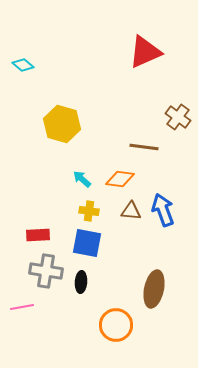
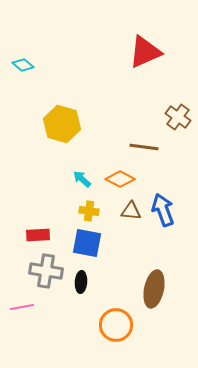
orange diamond: rotated 20 degrees clockwise
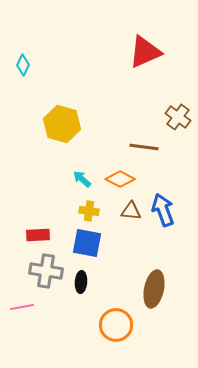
cyan diamond: rotated 75 degrees clockwise
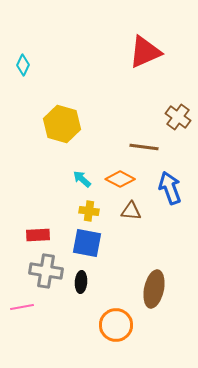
blue arrow: moved 7 px right, 22 px up
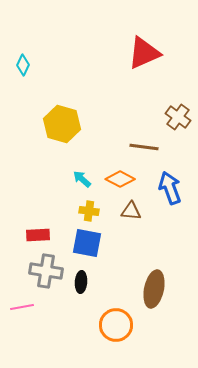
red triangle: moved 1 px left, 1 px down
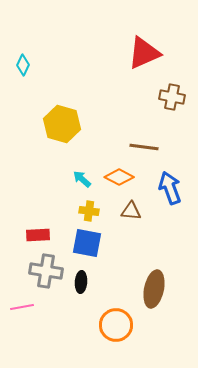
brown cross: moved 6 px left, 20 px up; rotated 25 degrees counterclockwise
orange diamond: moved 1 px left, 2 px up
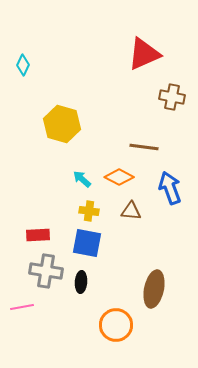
red triangle: moved 1 px down
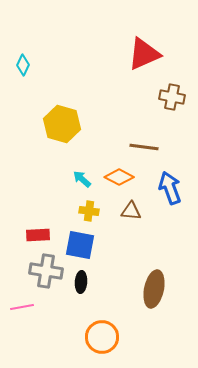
blue square: moved 7 px left, 2 px down
orange circle: moved 14 px left, 12 px down
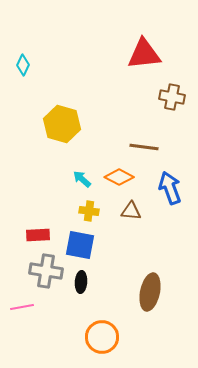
red triangle: rotated 18 degrees clockwise
brown ellipse: moved 4 px left, 3 px down
